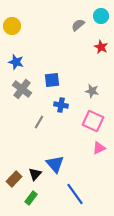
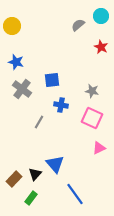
pink square: moved 1 px left, 3 px up
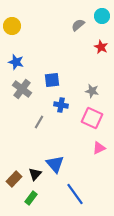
cyan circle: moved 1 px right
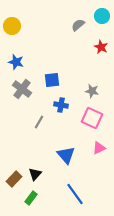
blue triangle: moved 11 px right, 9 px up
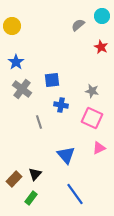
blue star: rotated 21 degrees clockwise
gray line: rotated 48 degrees counterclockwise
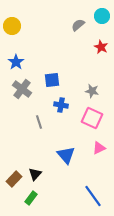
blue line: moved 18 px right, 2 px down
